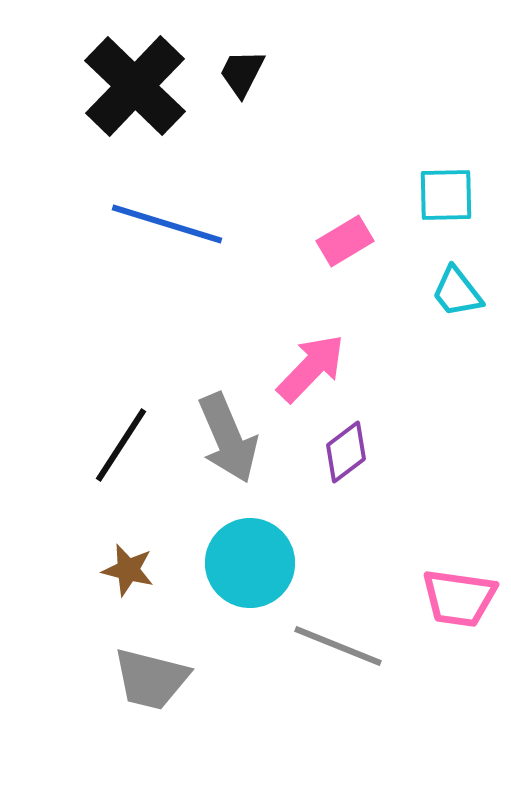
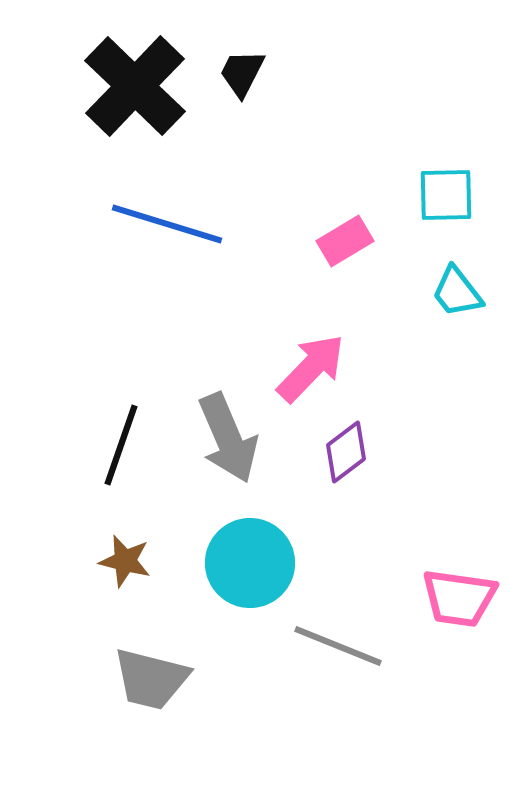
black line: rotated 14 degrees counterclockwise
brown star: moved 3 px left, 9 px up
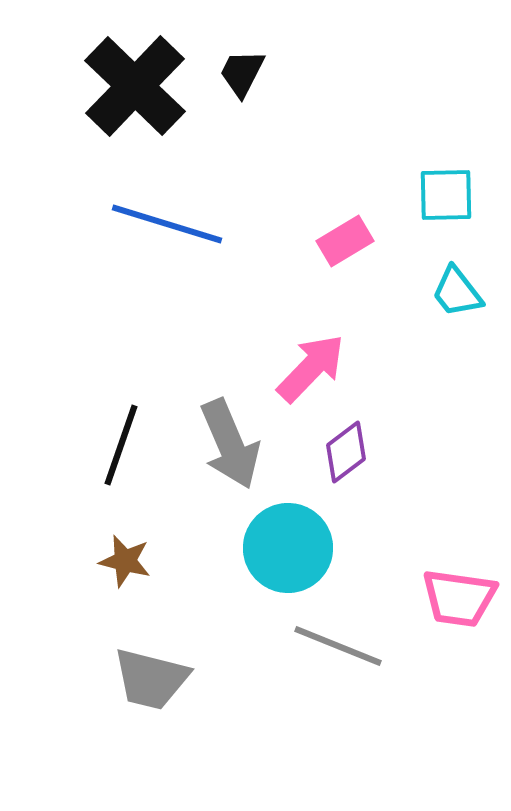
gray arrow: moved 2 px right, 6 px down
cyan circle: moved 38 px right, 15 px up
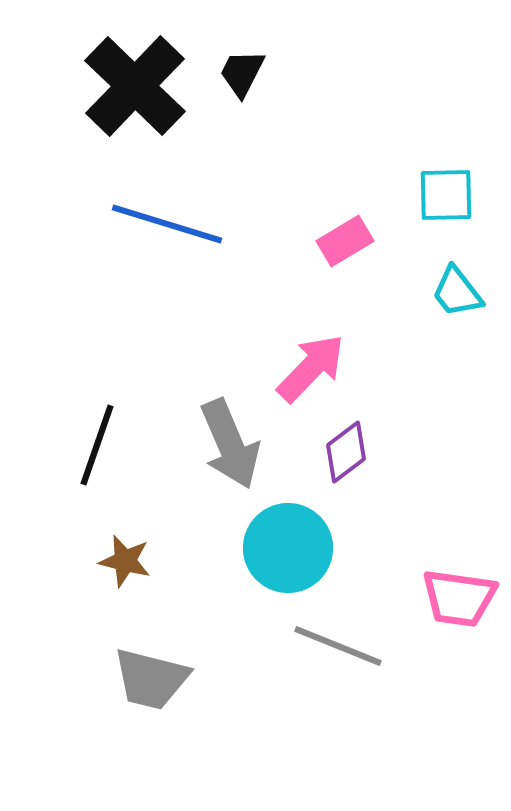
black line: moved 24 px left
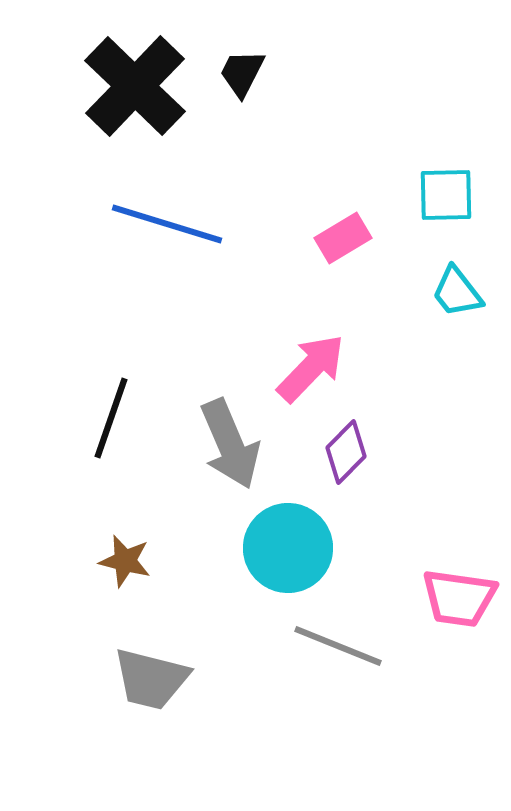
pink rectangle: moved 2 px left, 3 px up
black line: moved 14 px right, 27 px up
purple diamond: rotated 8 degrees counterclockwise
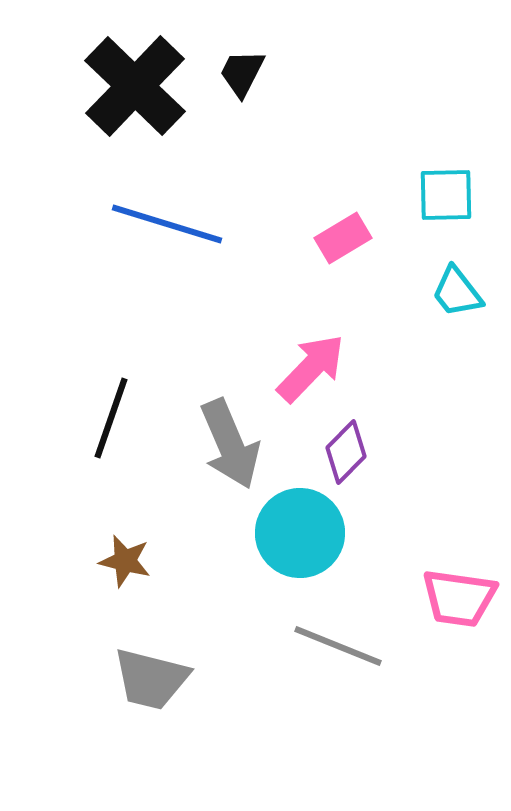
cyan circle: moved 12 px right, 15 px up
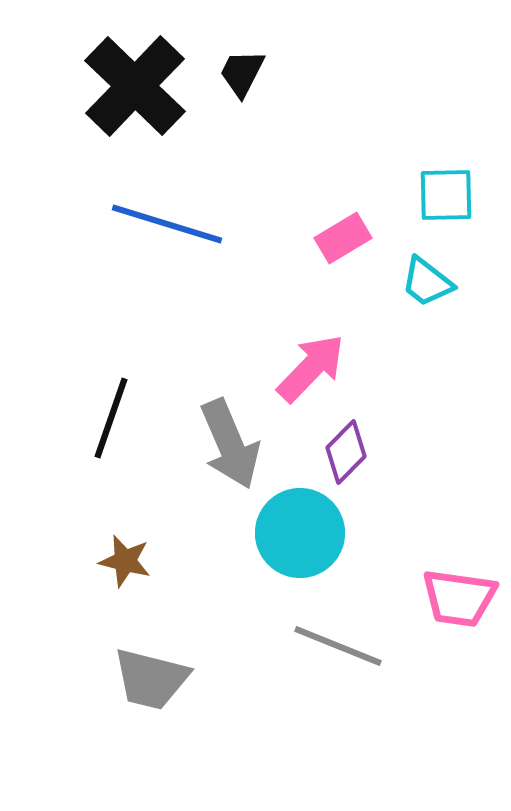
cyan trapezoid: moved 30 px left, 10 px up; rotated 14 degrees counterclockwise
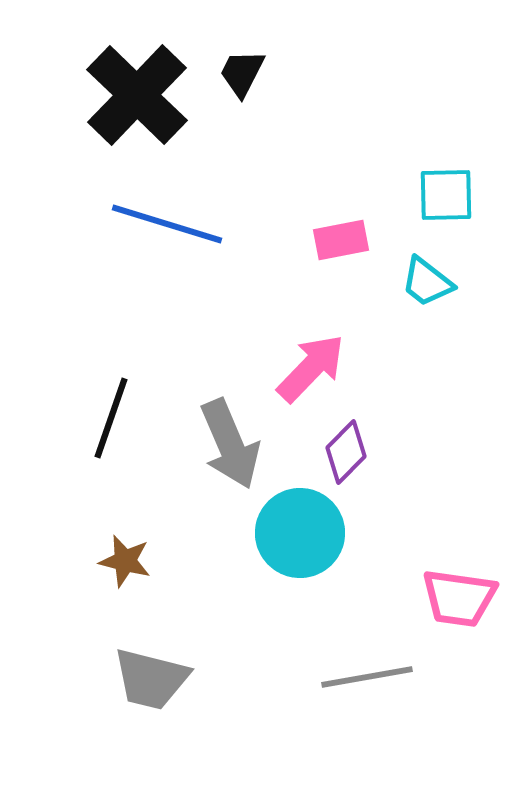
black cross: moved 2 px right, 9 px down
pink rectangle: moved 2 px left, 2 px down; rotated 20 degrees clockwise
gray line: moved 29 px right, 31 px down; rotated 32 degrees counterclockwise
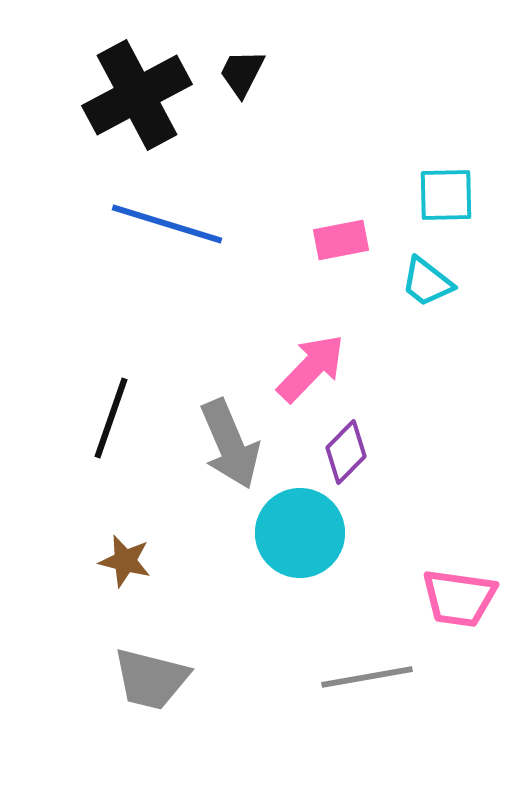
black cross: rotated 18 degrees clockwise
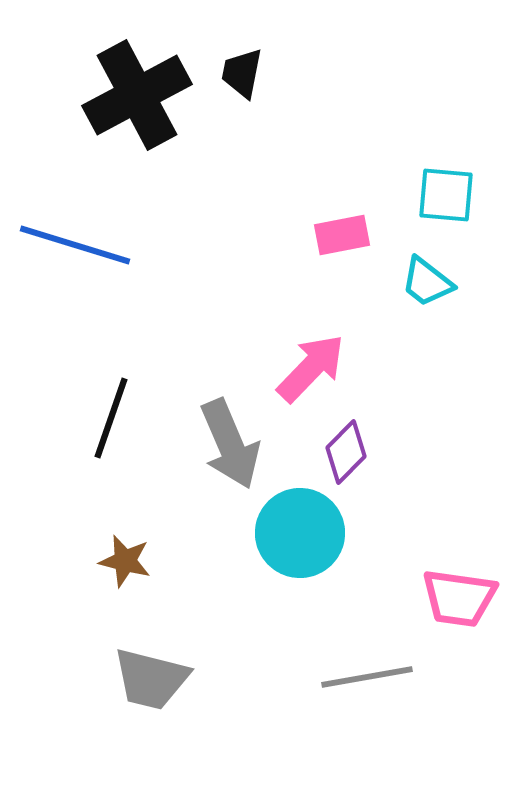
black trapezoid: rotated 16 degrees counterclockwise
cyan square: rotated 6 degrees clockwise
blue line: moved 92 px left, 21 px down
pink rectangle: moved 1 px right, 5 px up
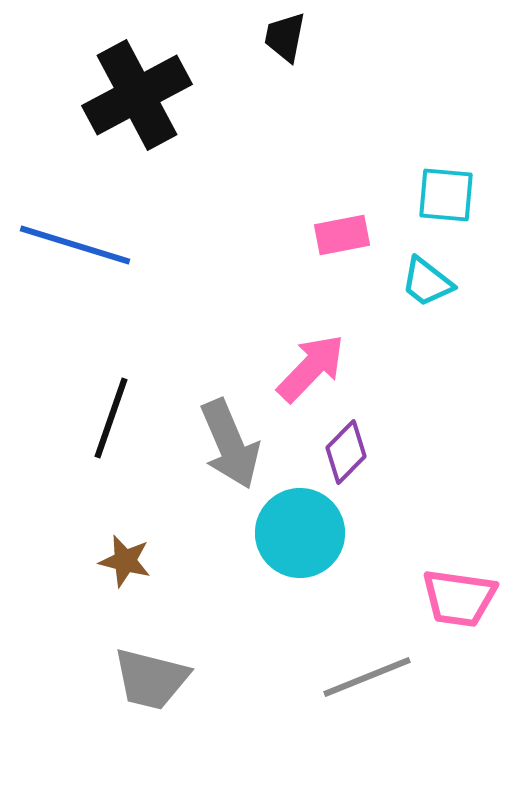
black trapezoid: moved 43 px right, 36 px up
gray line: rotated 12 degrees counterclockwise
